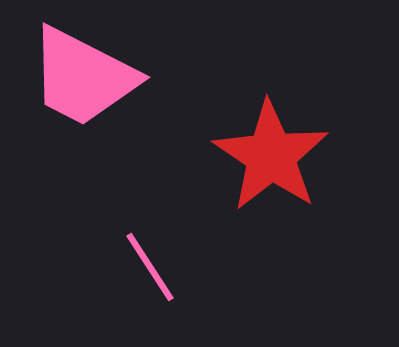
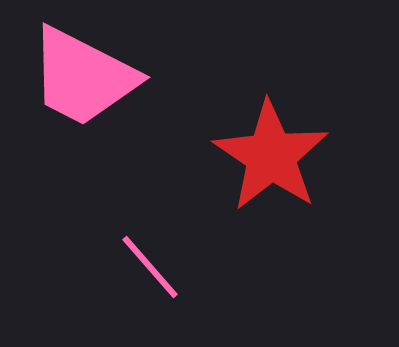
pink line: rotated 8 degrees counterclockwise
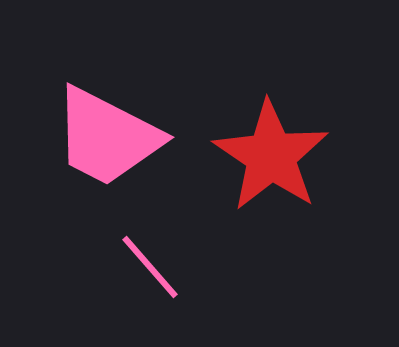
pink trapezoid: moved 24 px right, 60 px down
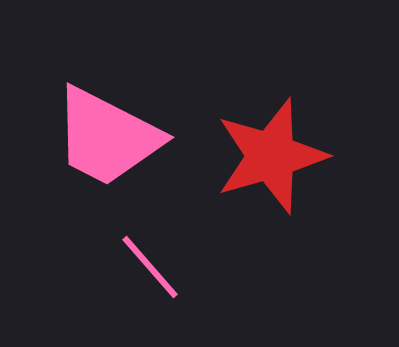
red star: rotated 22 degrees clockwise
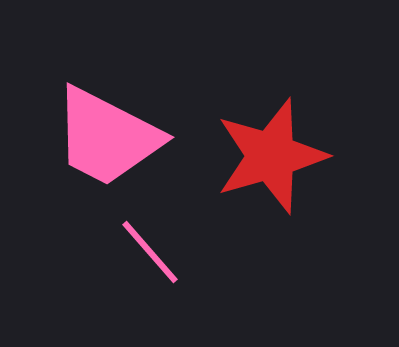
pink line: moved 15 px up
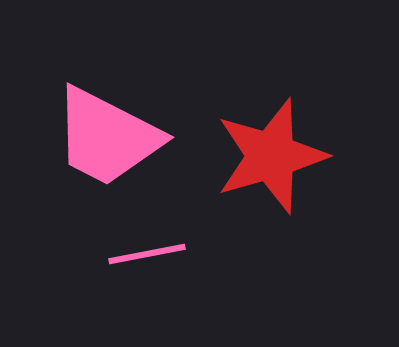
pink line: moved 3 px left, 2 px down; rotated 60 degrees counterclockwise
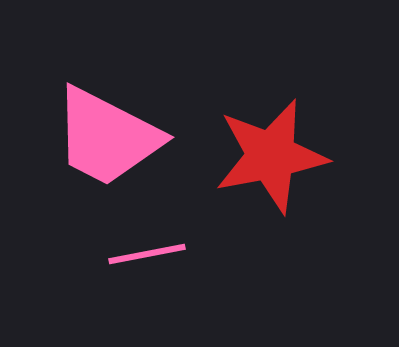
red star: rotated 5 degrees clockwise
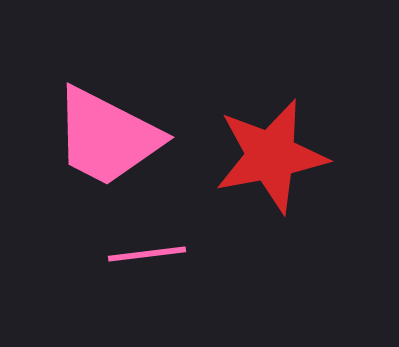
pink line: rotated 4 degrees clockwise
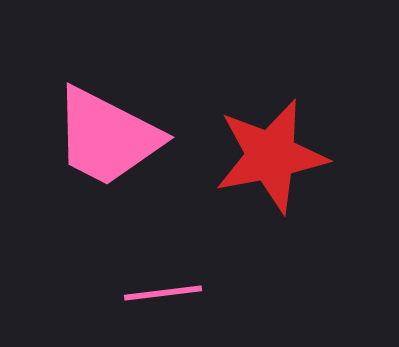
pink line: moved 16 px right, 39 px down
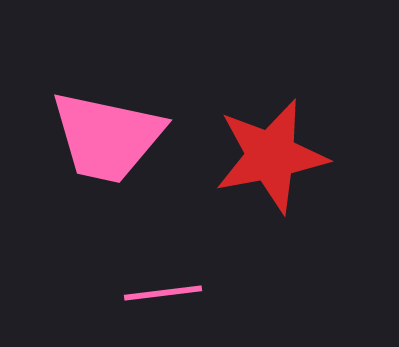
pink trapezoid: rotated 15 degrees counterclockwise
